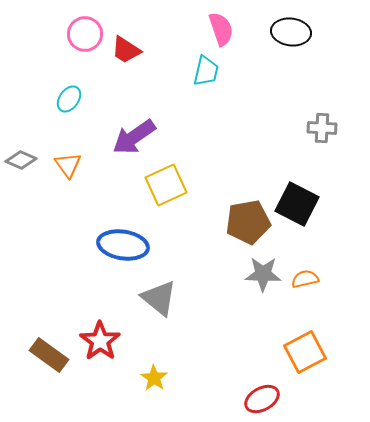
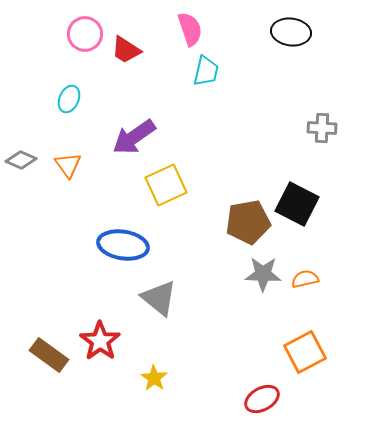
pink semicircle: moved 31 px left
cyan ellipse: rotated 12 degrees counterclockwise
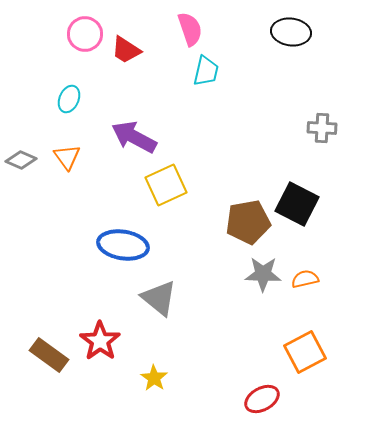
purple arrow: rotated 63 degrees clockwise
orange triangle: moved 1 px left, 8 px up
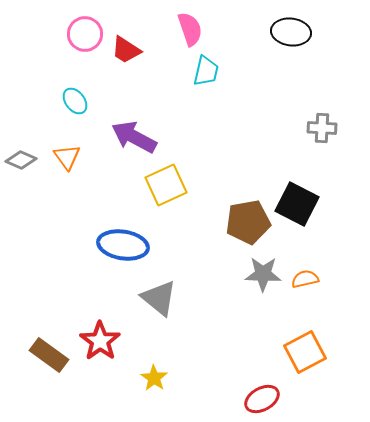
cyan ellipse: moved 6 px right, 2 px down; rotated 60 degrees counterclockwise
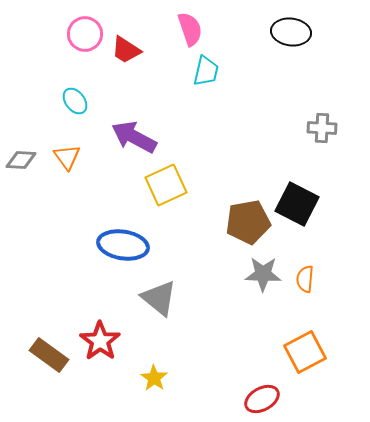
gray diamond: rotated 20 degrees counterclockwise
orange semicircle: rotated 72 degrees counterclockwise
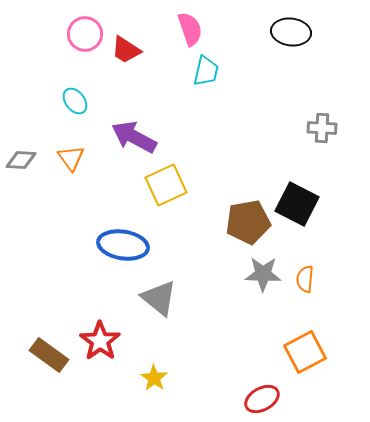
orange triangle: moved 4 px right, 1 px down
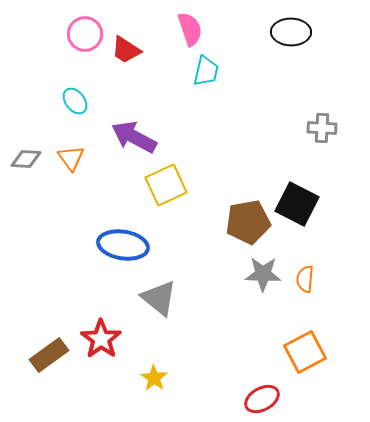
black ellipse: rotated 6 degrees counterclockwise
gray diamond: moved 5 px right, 1 px up
red star: moved 1 px right, 2 px up
brown rectangle: rotated 72 degrees counterclockwise
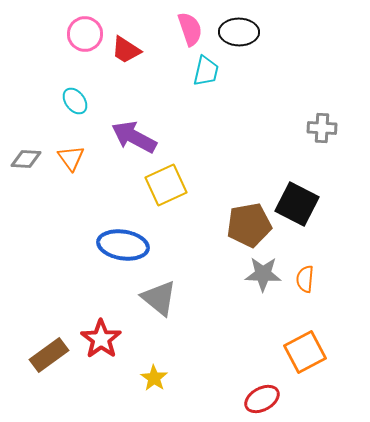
black ellipse: moved 52 px left
brown pentagon: moved 1 px right, 3 px down
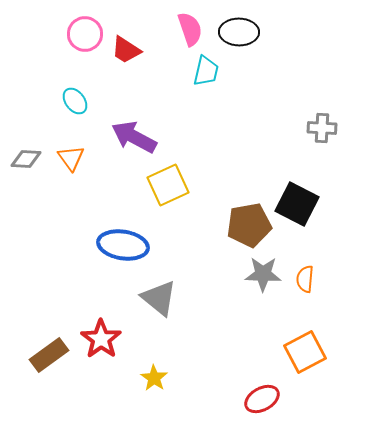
yellow square: moved 2 px right
